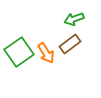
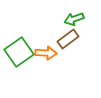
brown rectangle: moved 2 px left, 5 px up
orange arrow: rotated 55 degrees counterclockwise
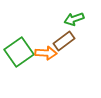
brown rectangle: moved 4 px left, 2 px down
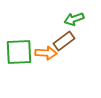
green square: rotated 32 degrees clockwise
